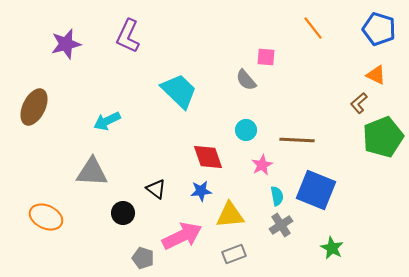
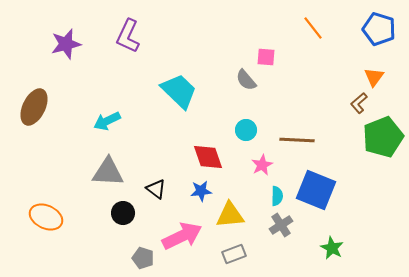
orange triangle: moved 2 px left, 2 px down; rotated 40 degrees clockwise
gray triangle: moved 16 px right
cyan semicircle: rotated 12 degrees clockwise
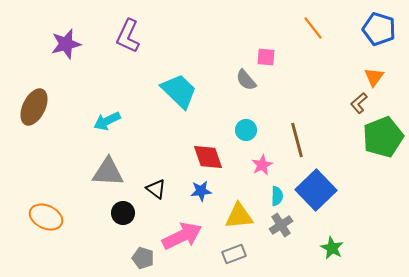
brown line: rotated 72 degrees clockwise
blue square: rotated 24 degrees clockwise
yellow triangle: moved 9 px right, 1 px down
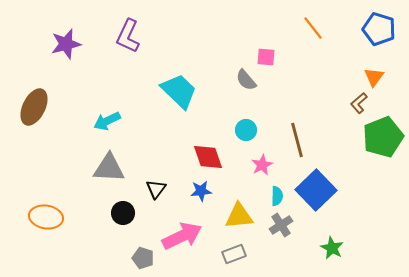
gray triangle: moved 1 px right, 4 px up
black triangle: rotated 30 degrees clockwise
orange ellipse: rotated 16 degrees counterclockwise
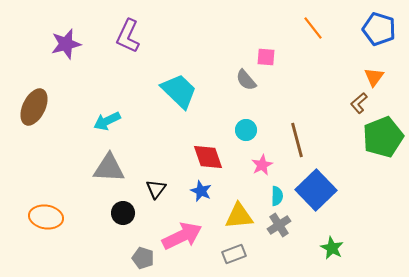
blue star: rotated 30 degrees clockwise
gray cross: moved 2 px left
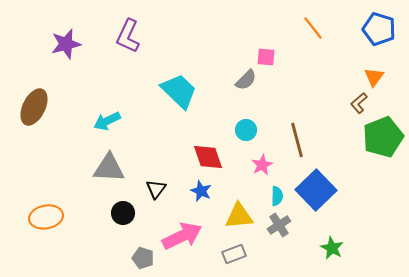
gray semicircle: rotated 95 degrees counterclockwise
orange ellipse: rotated 20 degrees counterclockwise
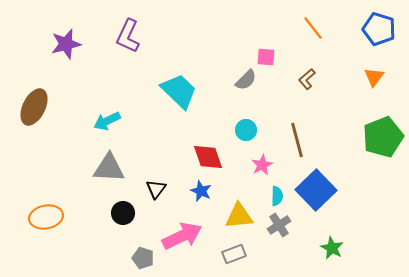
brown L-shape: moved 52 px left, 24 px up
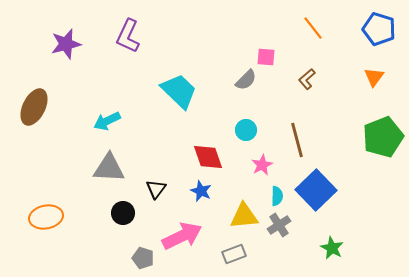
yellow triangle: moved 5 px right
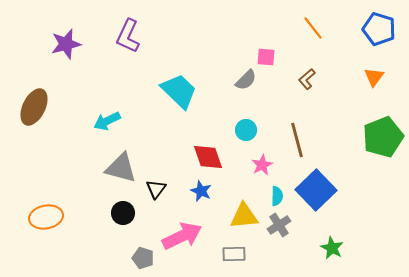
gray triangle: moved 12 px right; rotated 12 degrees clockwise
gray rectangle: rotated 20 degrees clockwise
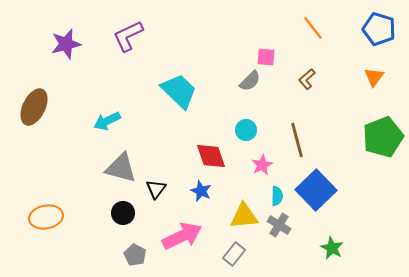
purple L-shape: rotated 40 degrees clockwise
gray semicircle: moved 4 px right, 1 px down
red diamond: moved 3 px right, 1 px up
gray cross: rotated 25 degrees counterclockwise
gray rectangle: rotated 50 degrees counterclockwise
gray pentagon: moved 8 px left, 3 px up; rotated 10 degrees clockwise
